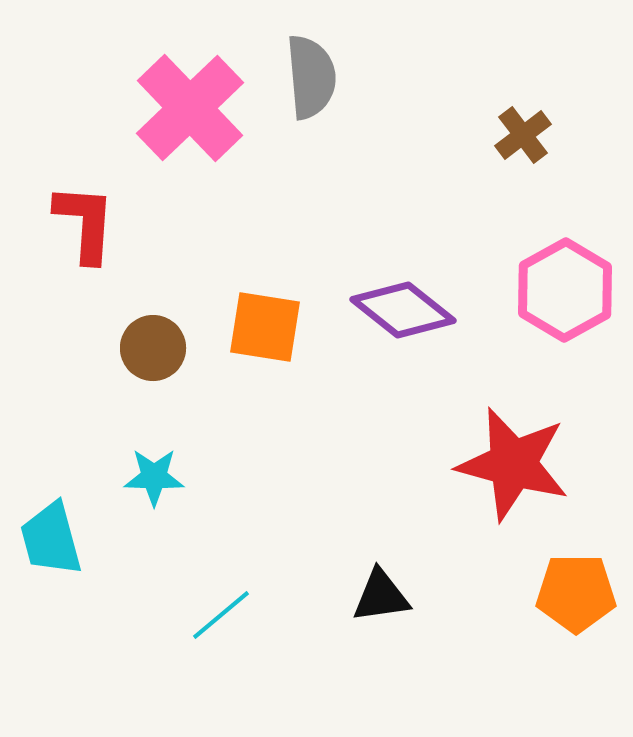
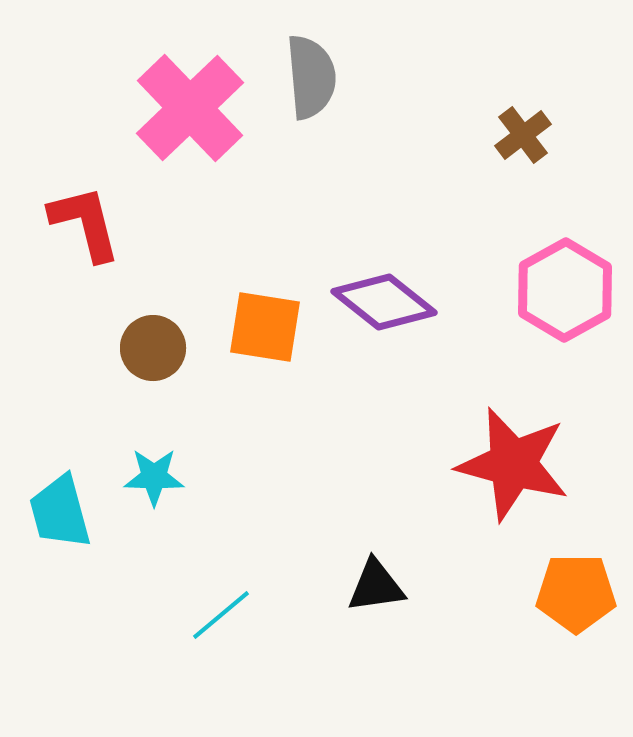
red L-shape: rotated 18 degrees counterclockwise
purple diamond: moved 19 px left, 8 px up
cyan trapezoid: moved 9 px right, 27 px up
black triangle: moved 5 px left, 10 px up
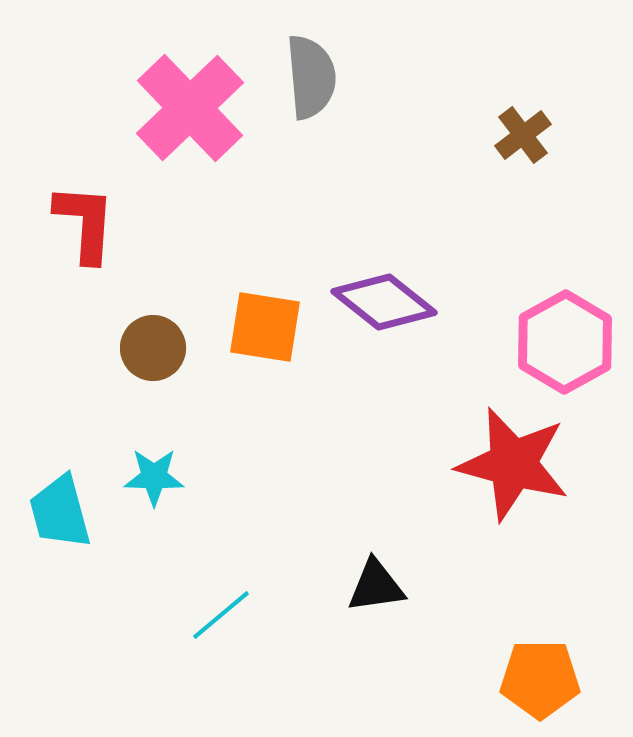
red L-shape: rotated 18 degrees clockwise
pink hexagon: moved 52 px down
orange pentagon: moved 36 px left, 86 px down
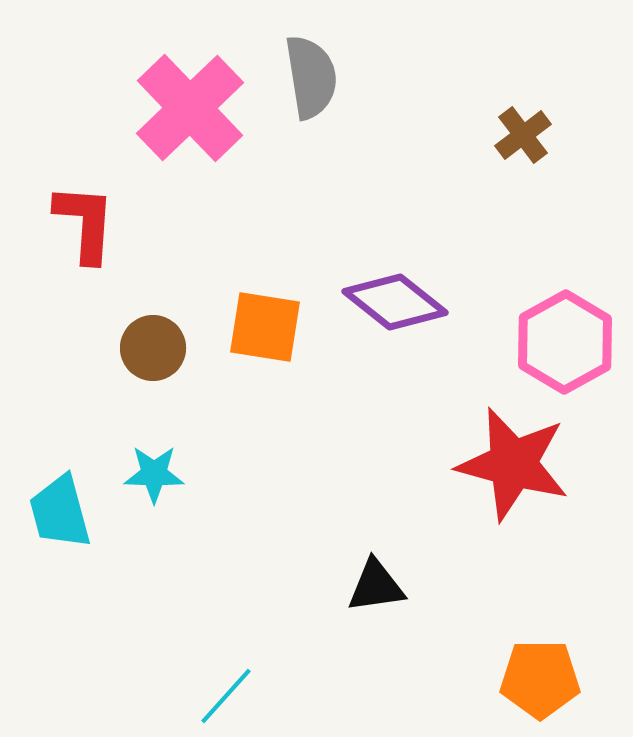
gray semicircle: rotated 4 degrees counterclockwise
purple diamond: moved 11 px right
cyan star: moved 3 px up
cyan line: moved 5 px right, 81 px down; rotated 8 degrees counterclockwise
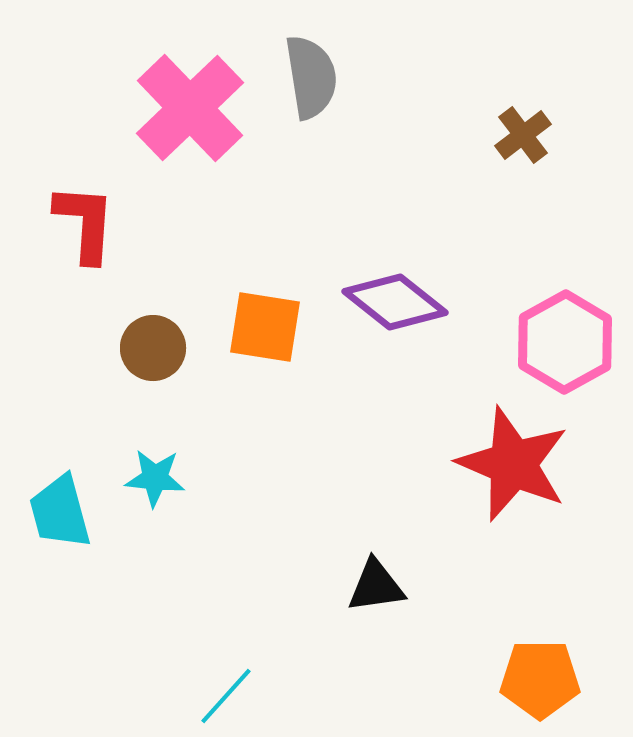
red star: rotated 8 degrees clockwise
cyan star: moved 1 px right, 4 px down; rotated 4 degrees clockwise
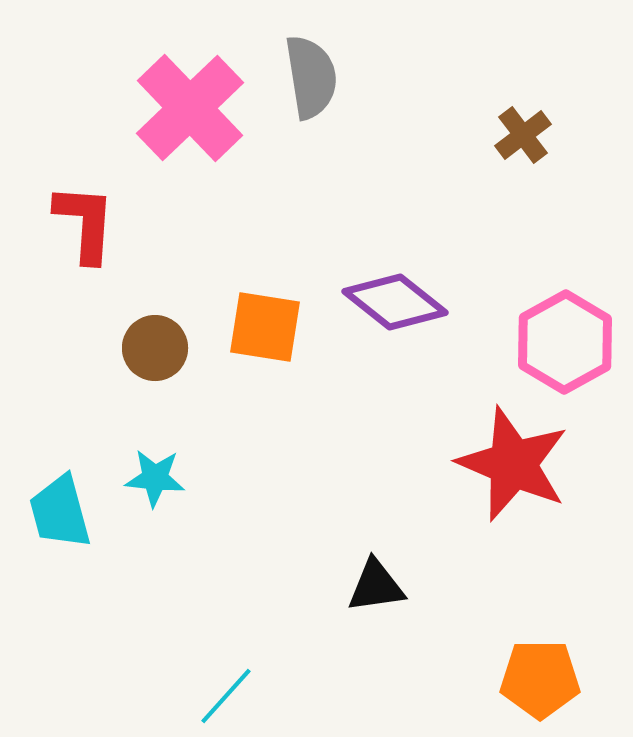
brown circle: moved 2 px right
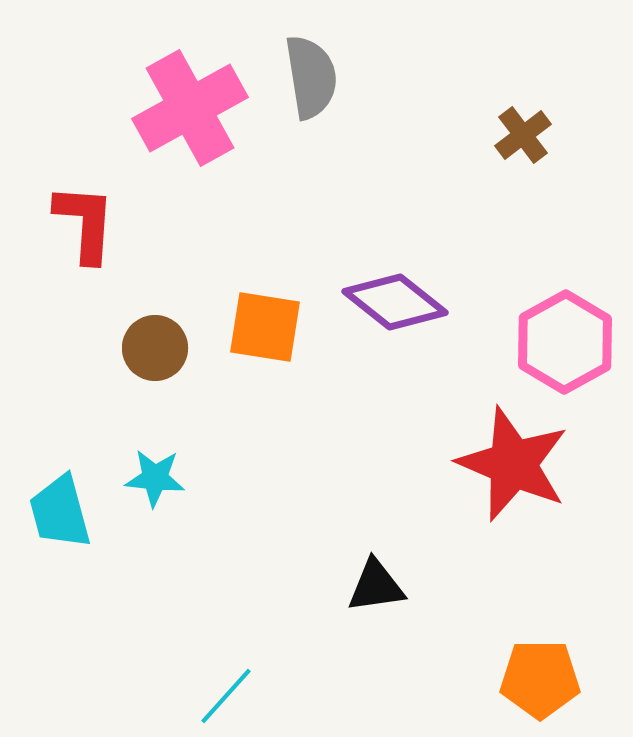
pink cross: rotated 15 degrees clockwise
